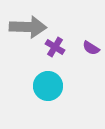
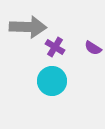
purple semicircle: moved 2 px right
cyan circle: moved 4 px right, 5 px up
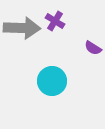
gray arrow: moved 6 px left, 1 px down
purple cross: moved 26 px up
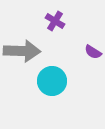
gray arrow: moved 23 px down
purple semicircle: moved 4 px down
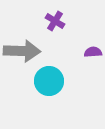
purple semicircle: rotated 144 degrees clockwise
cyan circle: moved 3 px left
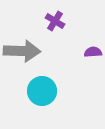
cyan circle: moved 7 px left, 10 px down
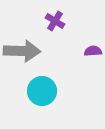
purple semicircle: moved 1 px up
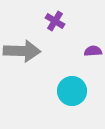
cyan circle: moved 30 px right
